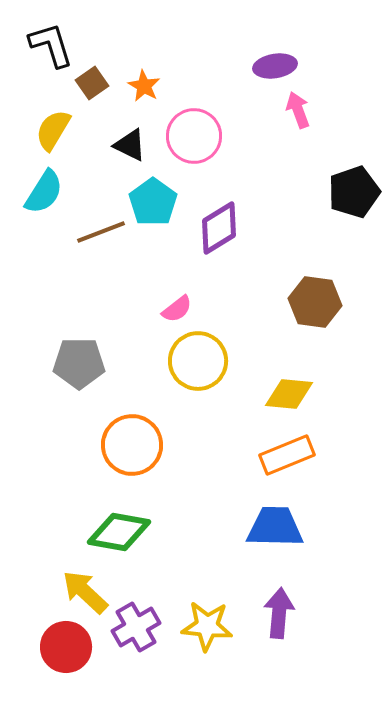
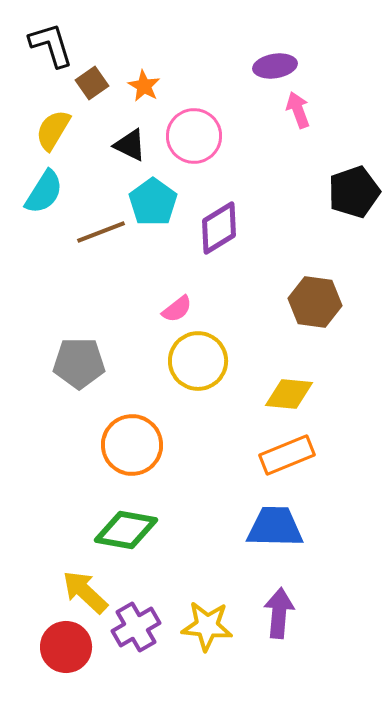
green diamond: moved 7 px right, 2 px up
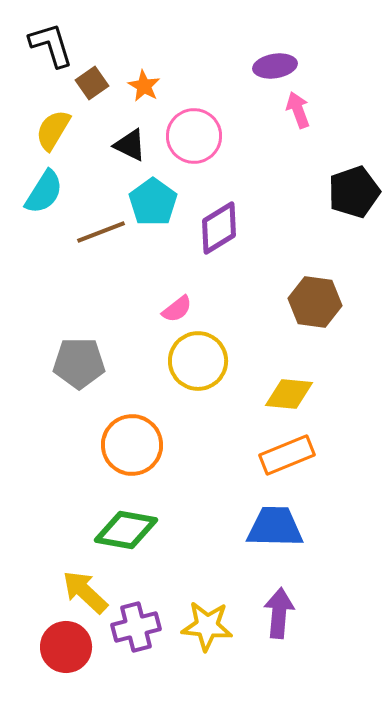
purple cross: rotated 15 degrees clockwise
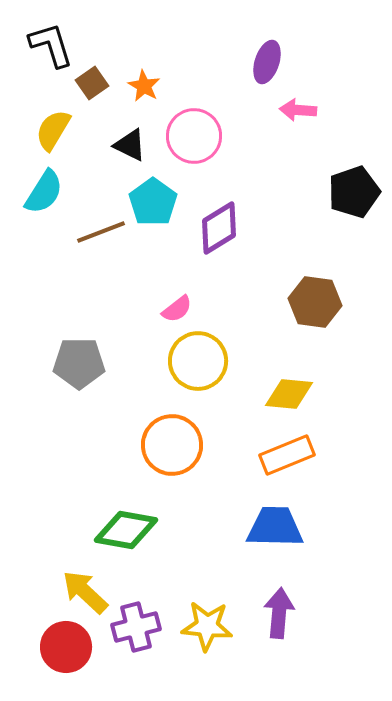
purple ellipse: moved 8 px left, 4 px up; rotated 63 degrees counterclockwise
pink arrow: rotated 66 degrees counterclockwise
orange circle: moved 40 px right
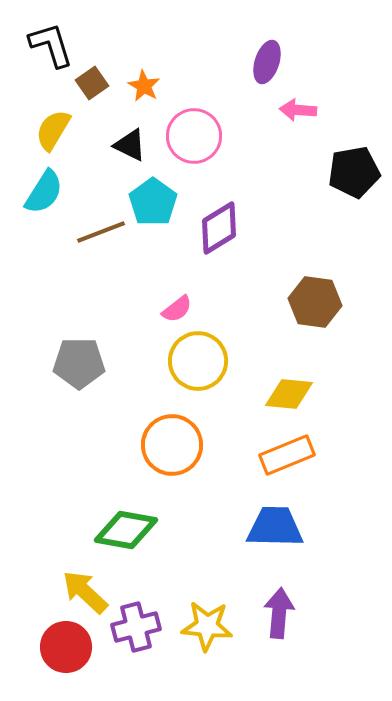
black pentagon: moved 20 px up; rotated 9 degrees clockwise
